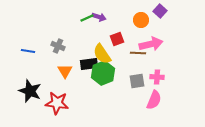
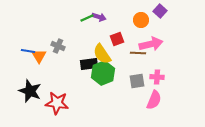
orange triangle: moved 26 px left, 15 px up
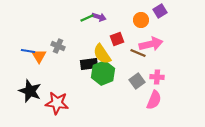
purple square: rotated 16 degrees clockwise
brown line: rotated 21 degrees clockwise
gray square: rotated 28 degrees counterclockwise
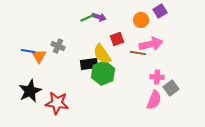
brown line: rotated 14 degrees counterclockwise
gray square: moved 34 px right, 7 px down
black star: rotated 25 degrees clockwise
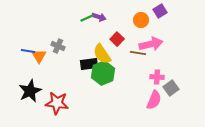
red square: rotated 24 degrees counterclockwise
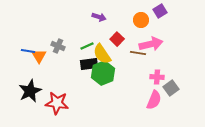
green line: moved 28 px down
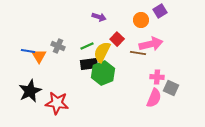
yellow semicircle: moved 2 px up; rotated 60 degrees clockwise
gray square: rotated 28 degrees counterclockwise
pink semicircle: moved 2 px up
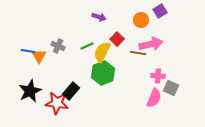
black rectangle: moved 18 px left, 27 px down; rotated 42 degrees counterclockwise
pink cross: moved 1 px right, 1 px up
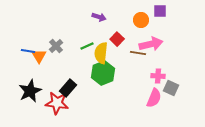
purple square: rotated 32 degrees clockwise
gray cross: moved 2 px left; rotated 24 degrees clockwise
yellow semicircle: moved 1 px left, 1 px down; rotated 20 degrees counterclockwise
black rectangle: moved 3 px left, 3 px up
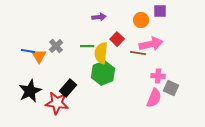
purple arrow: rotated 24 degrees counterclockwise
green line: rotated 24 degrees clockwise
